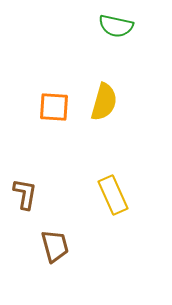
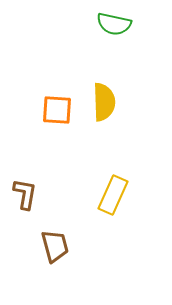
green semicircle: moved 2 px left, 2 px up
yellow semicircle: rotated 18 degrees counterclockwise
orange square: moved 3 px right, 3 px down
yellow rectangle: rotated 48 degrees clockwise
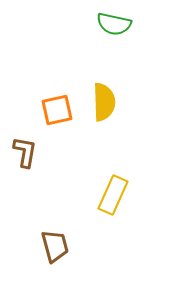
orange square: rotated 16 degrees counterclockwise
brown L-shape: moved 42 px up
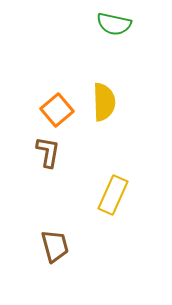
orange square: rotated 28 degrees counterclockwise
brown L-shape: moved 23 px right
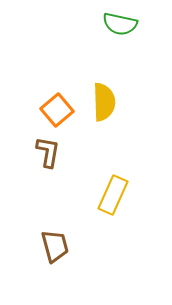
green semicircle: moved 6 px right
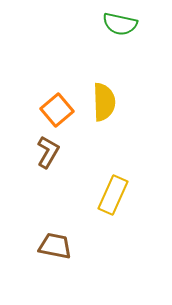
brown L-shape: rotated 20 degrees clockwise
brown trapezoid: rotated 64 degrees counterclockwise
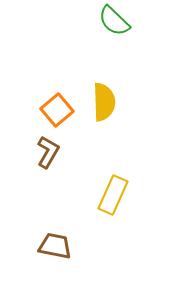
green semicircle: moved 6 px left, 3 px up; rotated 32 degrees clockwise
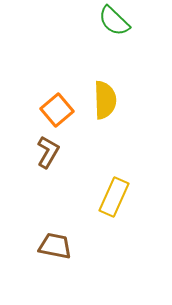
yellow semicircle: moved 1 px right, 2 px up
yellow rectangle: moved 1 px right, 2 px down
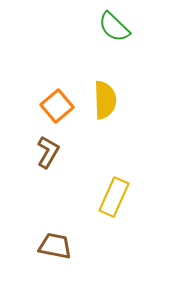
green semicircle: moved 6 px down
orange square: moved 4 px up
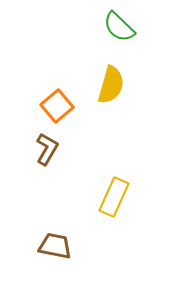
green semicircle: moved 5 px right
yellow semicircle: moved 6 px right, 15 px up; rotated 18 degrees clockwise
brown L-shape: moved 1 px left, 3 px up
